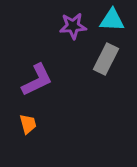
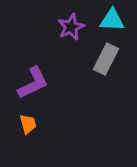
purple star: moved 2 px left, 1 px down; rotated 20 degrees counterclockwise
purple L-shape: moved 4 px left, 3 px down
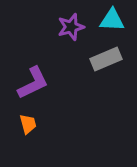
purple star: rotated 8 degrees clockwise
gray rectangle: rotated 40 degrees clockwise
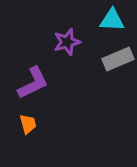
purple star: moved 4 px left, 15 px down
gray rectangle: moved 12 px right
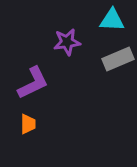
purple star: rotated 8 degrees clockwise
orange trapezoid: rotated 15 degrees clockwise
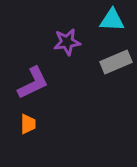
gray rectangle: moved 2 px left, 3 px down
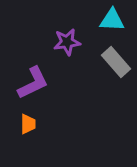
gray rectangle: rotated 72 degrees clockwise
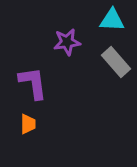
purple L-shape: rotated 72 degrees counterclockwise
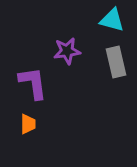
cyan triangle: rotated 12 degrees clockwise
purple star: moved 9 px down
gray rectangle: rotated 28 degrees clockwise
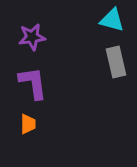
purple star: moved 35 px left, 14 px up
